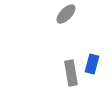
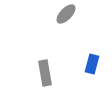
gray rectangle: moved 26 px left
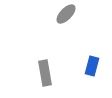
blue rectangle: moved 2 px down
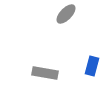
gray rectangle: rotated 70 degrees counterclockwise
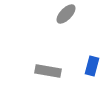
gray rectangle: moved 3 px right, 2 px up
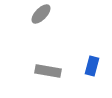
gray ellipse: moved 25 px left
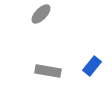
blue rectangle: rotated 24 degrees clockwise
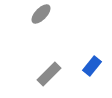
gray rectangle: moved 1 px right, 3 px down; rotated 55 degrees counterclockwise
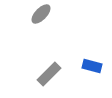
blue rectangle: rotated 66 degrees clockwise
